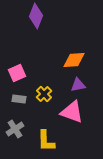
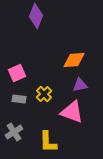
purple triangle: moved 2 px right
gray cross: moved 1 px left, 3 px down
yellow L-shape: moved 2 px right, 1 px down
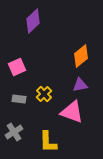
purple diamond: moved 3 px left, 5 px down; rotated 25 degrees clockwise
orange diamond: moved 7 px right, 4 px up; rotated 35 degrees counterclockwise
pink square: moved 6 px up
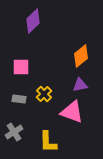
pink square: moved 4 px right; rotated 24 degrees clockwise
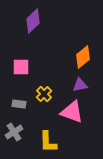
orange diamond: moved 2 px right, 1 px down
gray rectangle: moved 5 px down
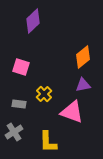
pink square: rotated 18 degrees clockwise
purple triangle: moved 3 px right
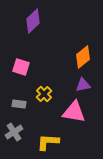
pink triangle: moved 2 px right; rotated 10 degrees counterclockwise
yellow L-shape: rotated 95 degrees clockwise
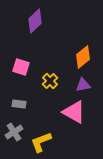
purple diamond: moved 2 px right
yellow cross: moved 6 px right, 13 px up
pink triangle: rotated 20 degrees clockwise
yellow L-shape: moved 7 px left; rotated 25 degrees counterclockwise
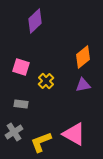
yellow cross: moved 4 px left
gray rectangle: moved 2 px right
pink triangle: moved 22 px down
